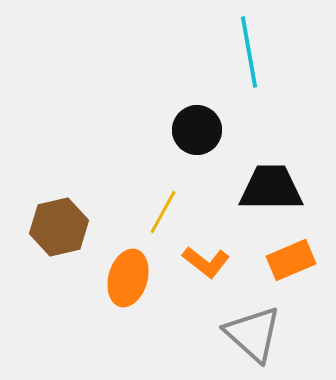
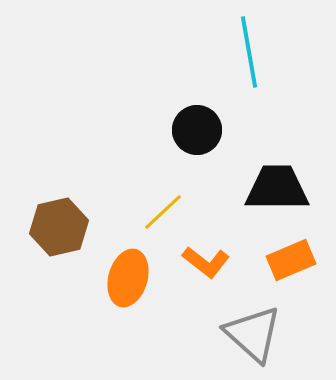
black trapezoid: moved 6 px right
yellow line: rotated 18 degrees clockwise
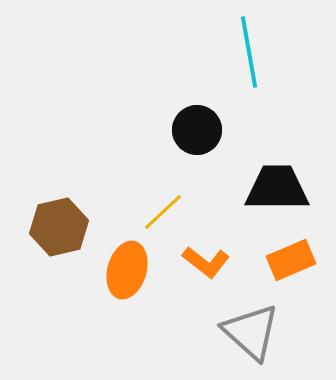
orange ellipse: moved 1 px left, 8 px up
gray triangle: moved 2 px left, 2 px up
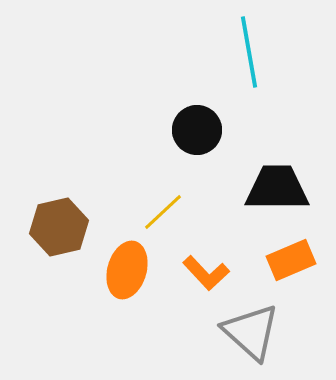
orange L-shape: moved 11 px down; rotated 9 degrees clockwise
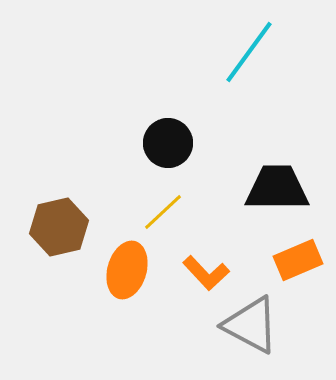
cyan line: rotated 46 degrees clockwise
black circle: moved 29 px left, 13 px down
orange rectangle: moved 7 px right
gray triangle: moved 7 px up; rotated 14 degrees counterclockwise
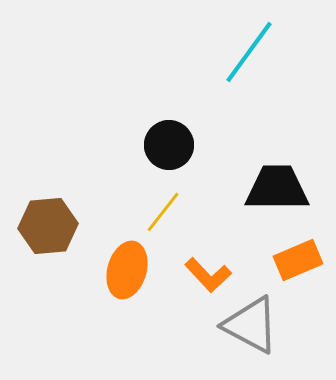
black circle: moved 1 px right, 2 px down
yellow line: rotated 9 degrees counterclockwise
brown hexagon: moved 11 px left, 1 px up; rotated 8 degrees clockwise
orange L-shape: moved 2 px right, 2 px down
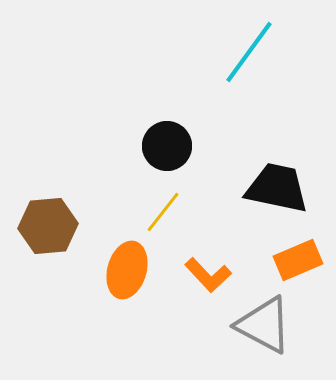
black circle: moved 2 px left, 1 px down
black trapezoid: rotated 12 degrees clockwise
gray triangle: moved 13 px right
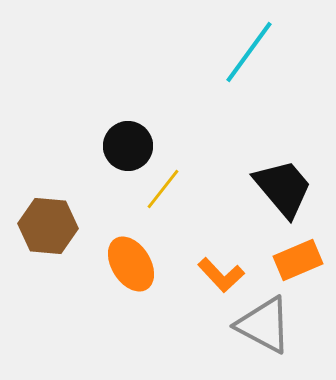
black circle: moved 39 px left
black trapezoid: moved 6 px right; rotated 38 degrees clockwise
yellow line: moved 23 px up
brown hexagon: rotated 10 degrees clockwise
orange ellipse: moved 4 px right, 6 px up; rotated 48 degrees counterclockwise
orange L-shape: moved 13 px right
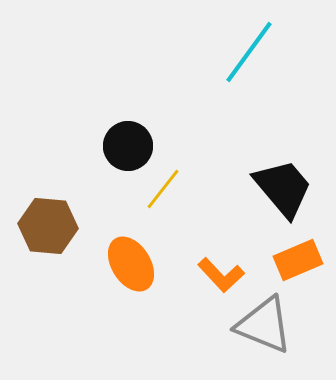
gray triangle: rotated 6 degrees counterclockwise
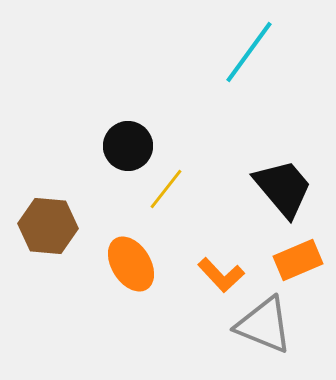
yellow line: moved 3 px right
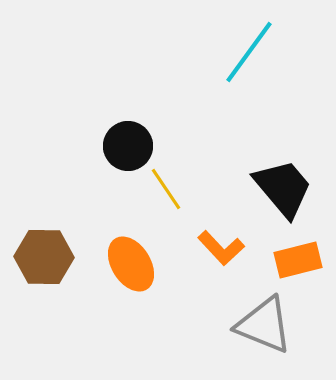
yellow line: rotated 72 degrees counterclockwise
brown hexagon: moved 4 px left, 31 px down; rotated 4 degrees counterclockwise
orange rectangle: rotated 9 degrees clockwise
orange L-shape: moved 27 px up
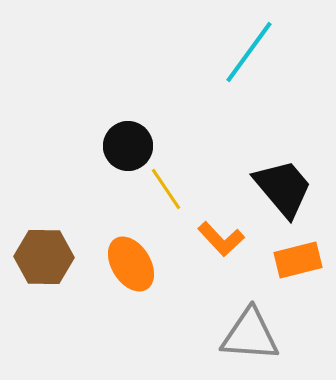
orange L-shape: moved 9 px up
gray triangle: moved 14 px left, 10 px down; rotated 18 degrees counterclockwise
